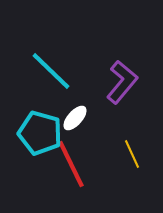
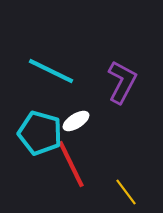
cyan line: rotated 18 degrees counterclockwise
purple L-shape: rotated 12 degrees counterclockwise
white ellipse: moved 1 px right, 3 px down; rotated 16 degrees clockwise
yellow line: moved 6 px left, 38 px down; rotated 12 degrees counterclockwise
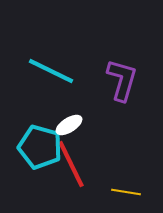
purple L-shape: moved 2 px up; rotated 12 degrees counterclockwise
white ellipse: moved 7 px left, 4 px down
cyan pentagon: moved 14 px down
yellow line: rotated 44 degrees counterclockwise
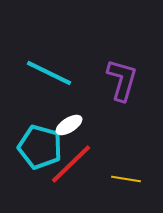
cyan line: moved 2 px left, 2 px down
red line: rotated 72 degrees clockwise
yellow line: moved 13 px up
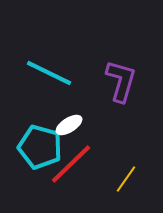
purple L-shape: moved 1 px left, 1 px down
yellow line: rotated 64 degrees counterclockwise
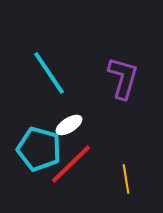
cyan line: rotated 30 degrees clockwise
purple L-shape: moved 2 px right, 3 px up
cyan pentagon: moved 1 px left, 2 px down
yellow line: rotated 44 degrees counterclockwise
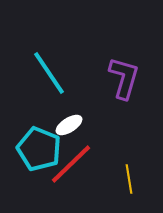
purple L-shape: moved 1 px right
cyan pentagon: rotated 6 degrees clockwise
yellow line: moved 3 px right
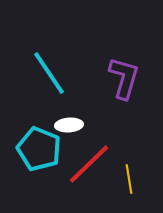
white ellipse: rotated 28 degrees clockwise
red line: moved 18 px right
